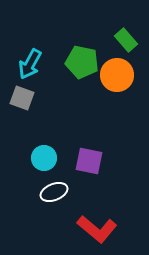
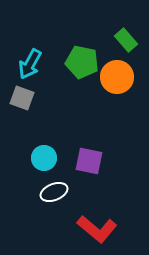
orange circle: moved 2 px down
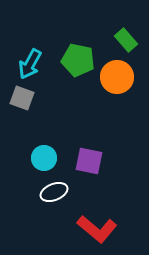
green pentagon: moved 4 px left, 2 px up
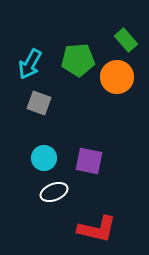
green pentagon: rotated 16 degrees counterclockwise
gray square: moved 17 px right, 5 px down
red L-shape: rotated 27 degrees counterclockwise
